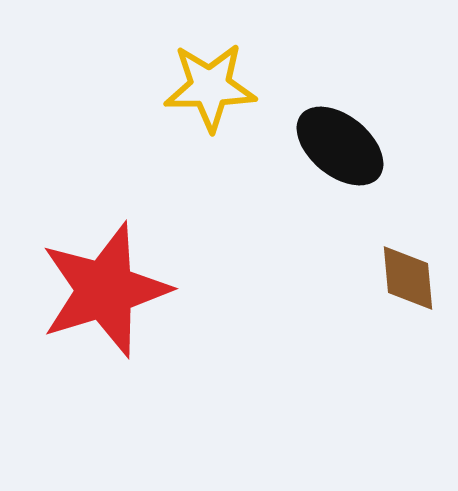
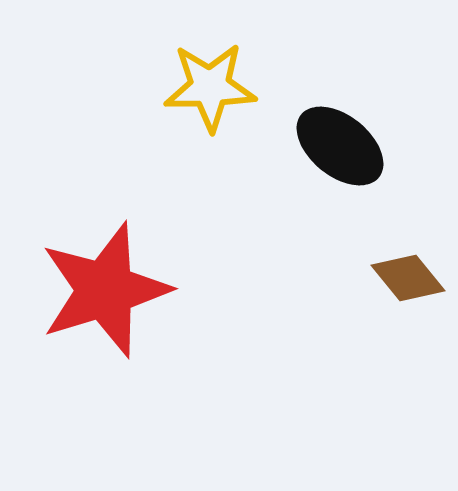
brown diamond: rotated 34 degrees counterclockwise
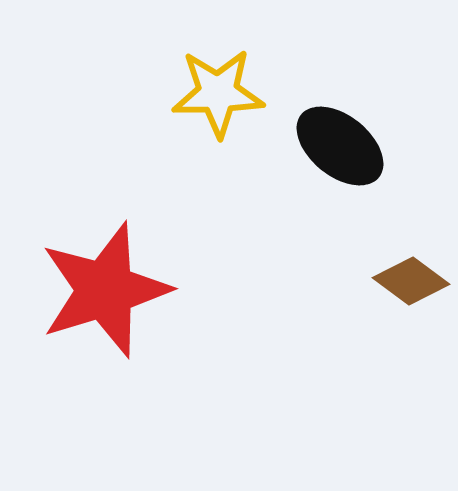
yellow star: moved 8 px right, 6 px down
brown diamond: moved 3 px right, 3 px down; rotated 14 degrees counterclockwise
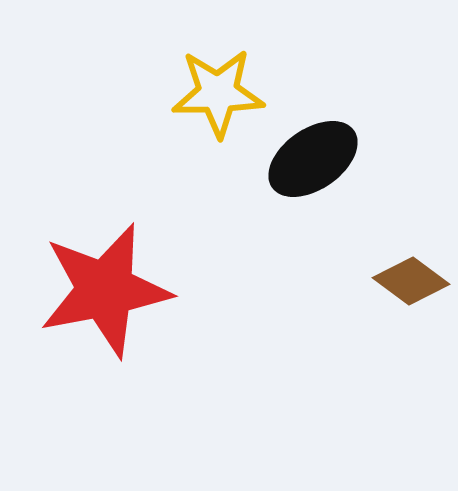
black ellipse: moved 27 px left, 13 px down; rotated 74 degrees counterclockwise
red star: rotated 6 degrees clockwise
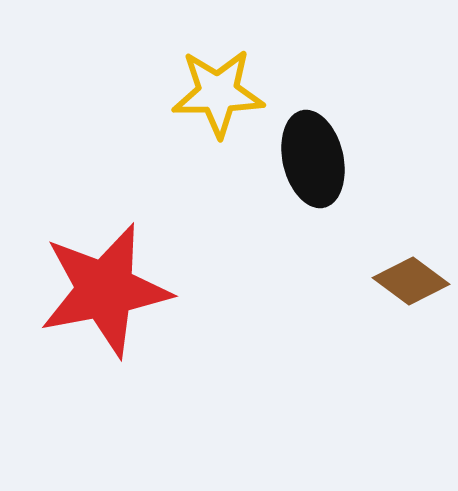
black ellipse: rotated 68 degrees counterclockwise
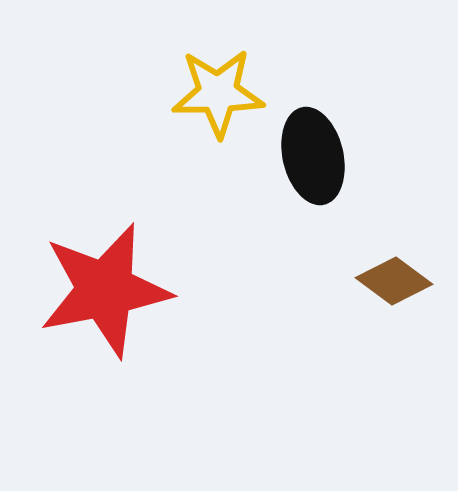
black ellipse: moved 3 px up
brown diamond: moved 17 px left
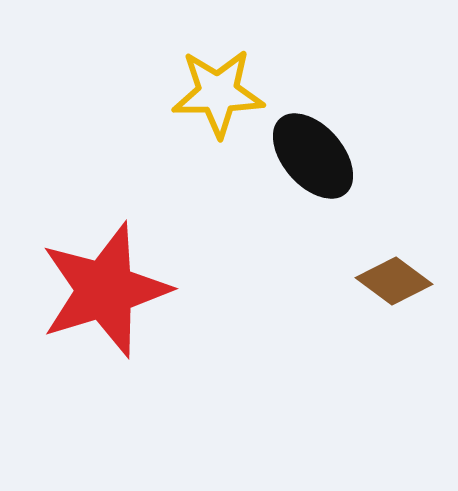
black ellipse: rotated 28 degrees counterclockwise
red star: rotated 6 degrees counterclockwise
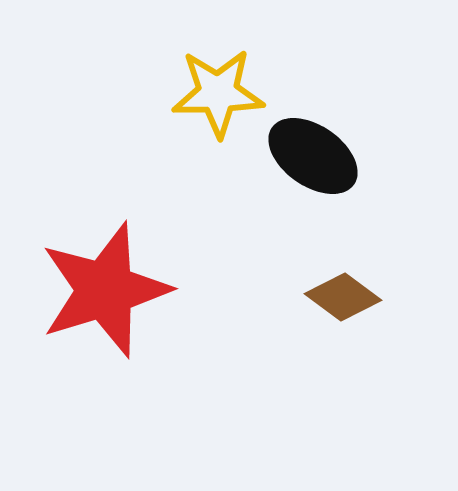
black ellipse: rotated 14 degrees counterclockwise
brown diamond: moved 51 px left, 16 px down
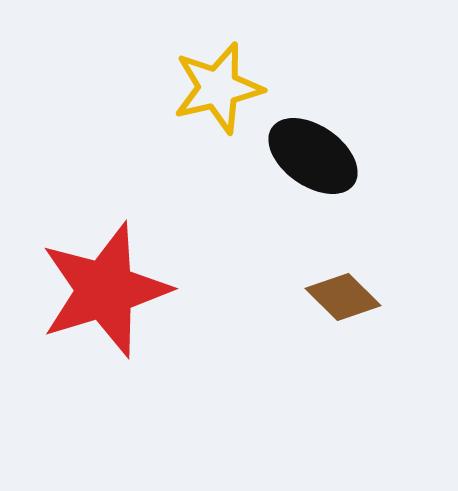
yellow star: moved 5 px up; rotated 12 degrees counterclockwise
brown diamond: rotated 8 degrees clockwise
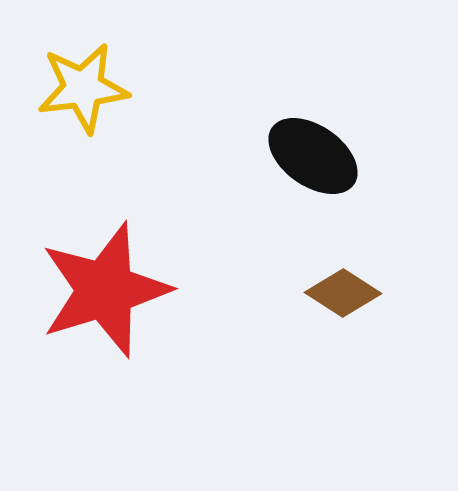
yellow star: moved 135 px left; rotated 6 degrees clockwise
brown diamond: moved 4 px up; rotated 12 degrees counterclockwise
